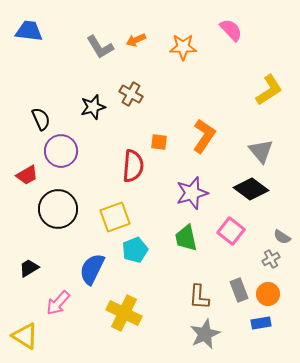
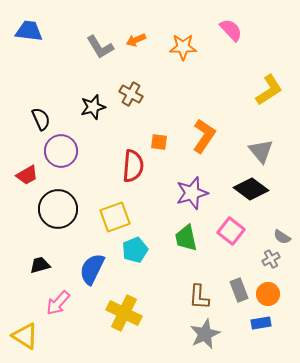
black trapezoid: moved 11 px right, 3 px up; rotated 15 degrees clockwise
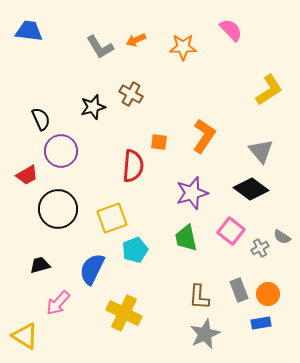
yellow square: moved 3 px left, 1 px down
gray cross: moved 11 px left, 11 px up
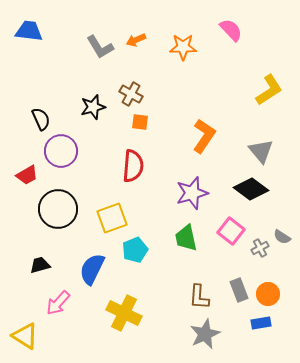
orange square: moved 19 px left, 20 px up
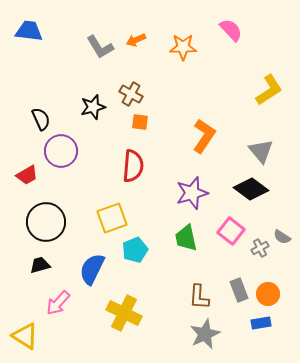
black circle: moved 12 px left, 13 px down
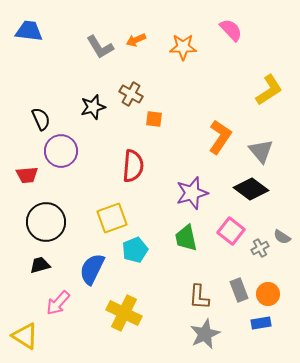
orange square: moved 14 px right, 3 px up
orange L-shape: moved 16 px right, 1 px down
red trapezoid: rotated 25 degrees clockwise
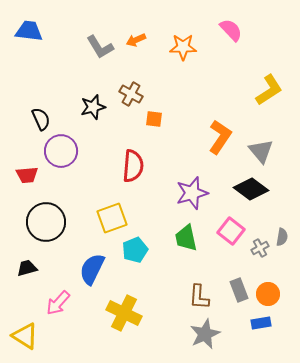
gray semicircle: rotated 114 degrees counterclockwise
black trapezoid: moved 13 px left, 3 px down
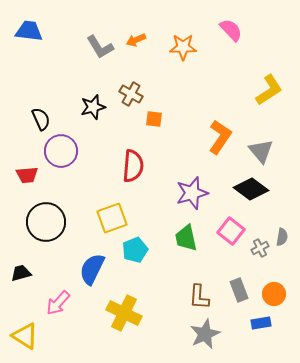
black trapezoid: moved 6 px left, 5 px down
orange circle: moved 6 px right
